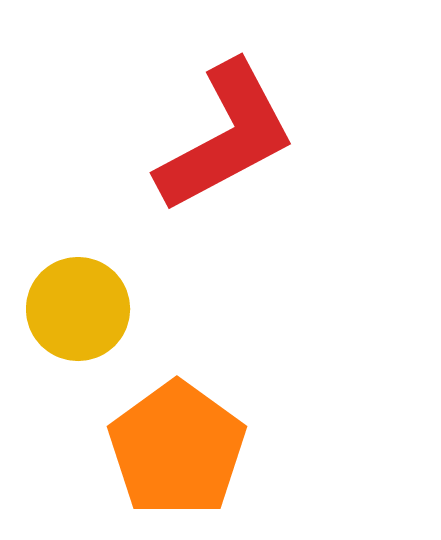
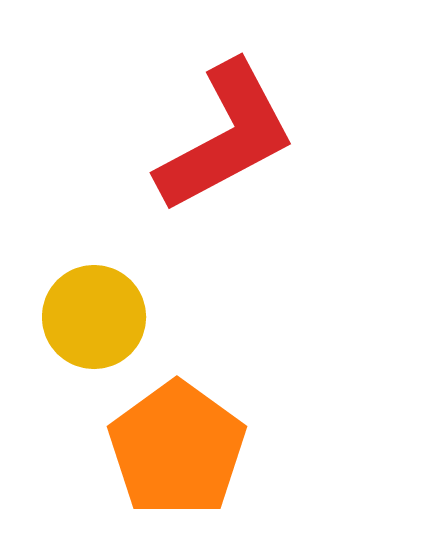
yellow circle: moved 16 px right, 8 px down
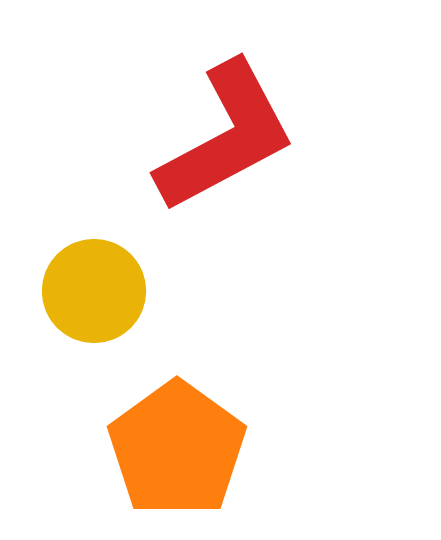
yellow circle: moved 26 px up
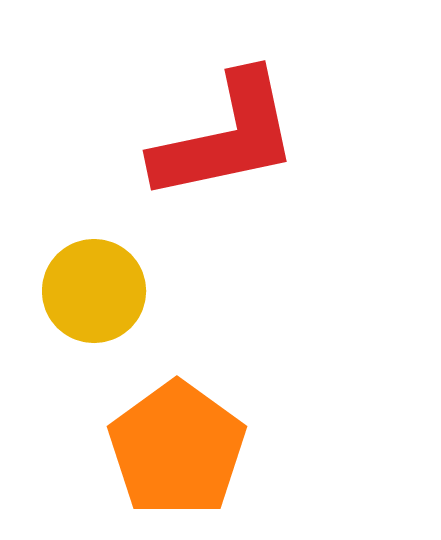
red L-shape: rotated 16 degrees clockwise
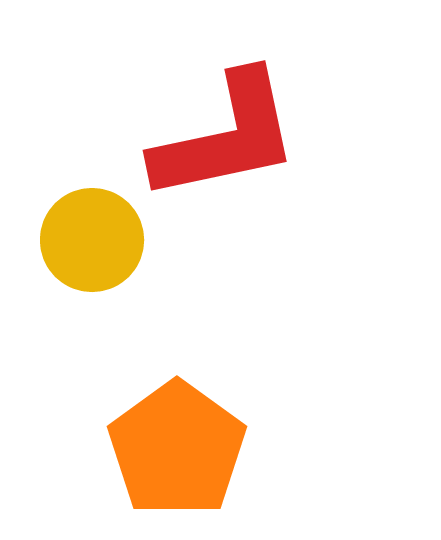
yellow circle: moved 2 px left, 51 px up
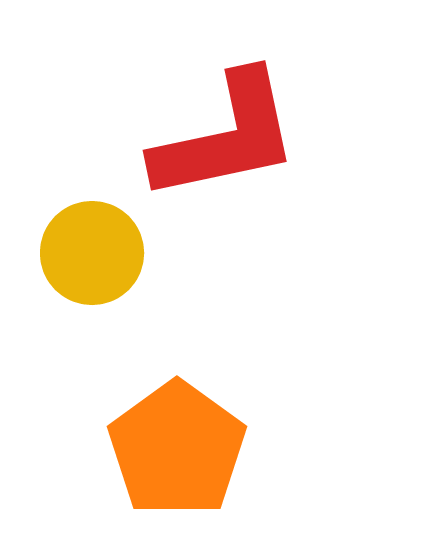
yellow circle: moved 13 px down
